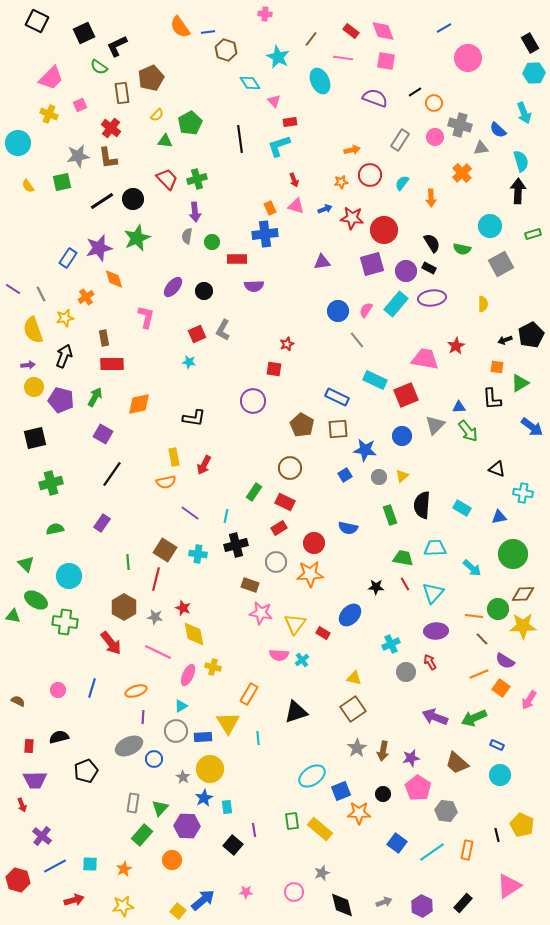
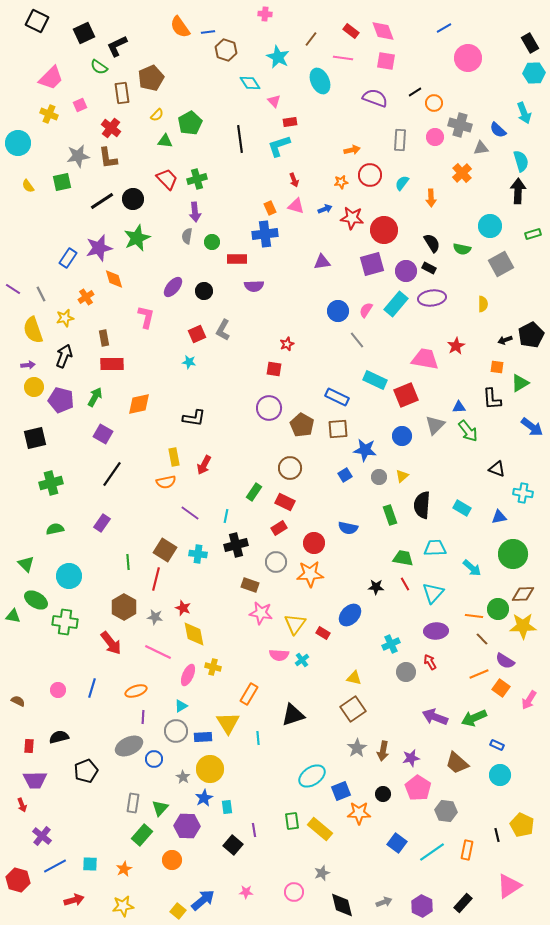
gray rectangle at (400, 140): rotated 30 degrees counterclockwise
purple circle at (253, 401): moved 16 px right, 7 px down
black triangle at (296, 712): moved 3 px left, 3 px down
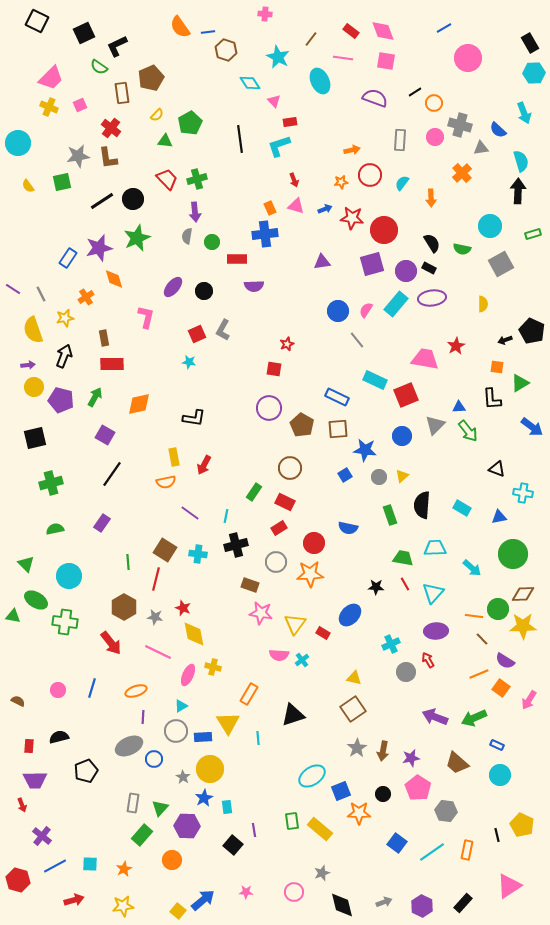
yellow cross at (49, 114): moved 7 px up
black pentagon at (531, 335): moved 1 px right, 4 px up; rotated 20 degrees counterclockwise
purple square at (103, 434): moved 2 px right, 1 px down
red arrow at (430, 662): moved 2 px left, 2 px up
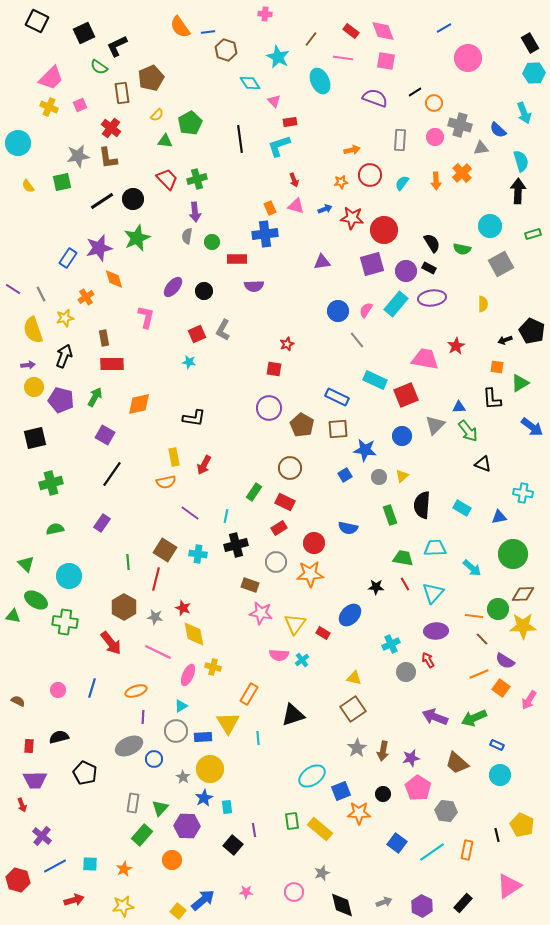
orange arrow at (431, 198): moved 5 px right, 17 px up
black triangle at (497, 469): moved 14 px left, 5 px up
black pentagon at (86, 771): moved 1 px left, 2 px down; rotated 25 degrees counterclockwise
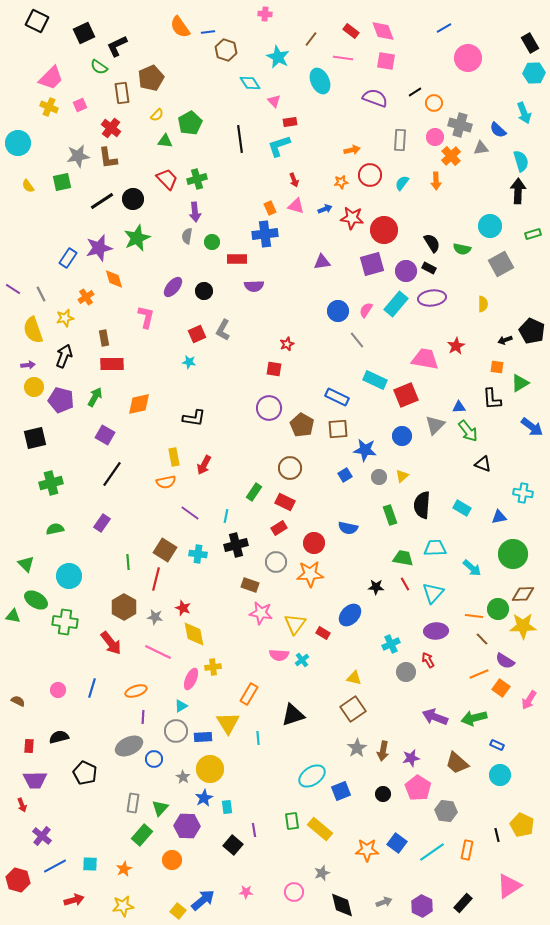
orange cross at (462, 173): moved 11 px left, 17 px up
yellow cross at (213, 667): rotated 21 degrees counterclockwise
pink ellipse at (188, 675): moved 3 px right, 4 px down
green arrow at (474, 718): rotated 10 degrees clockwise
orange star at (359, 813): moved 8 px right, 37 px down
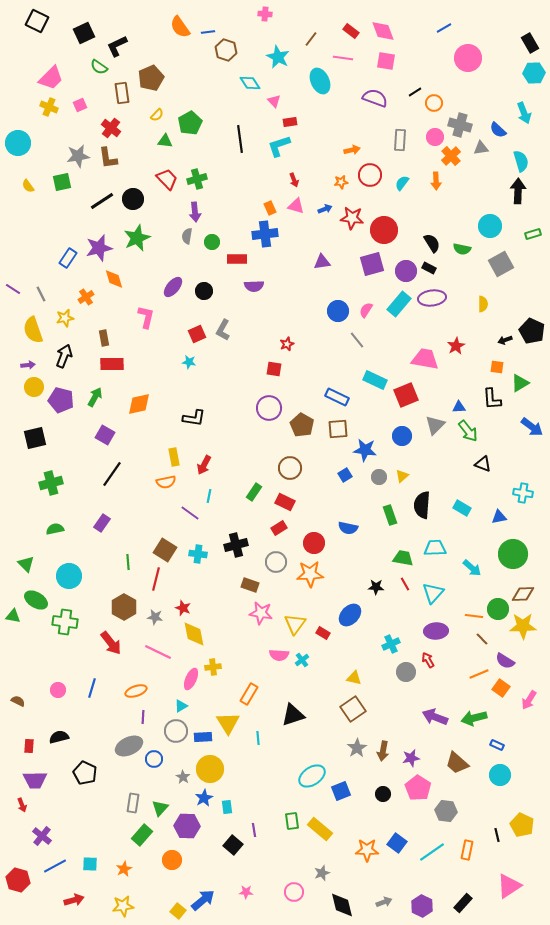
cyan rectangle at (396, 304): moved 3 px right
cyan line at (226, 516): moved 17 px left, 20 px up
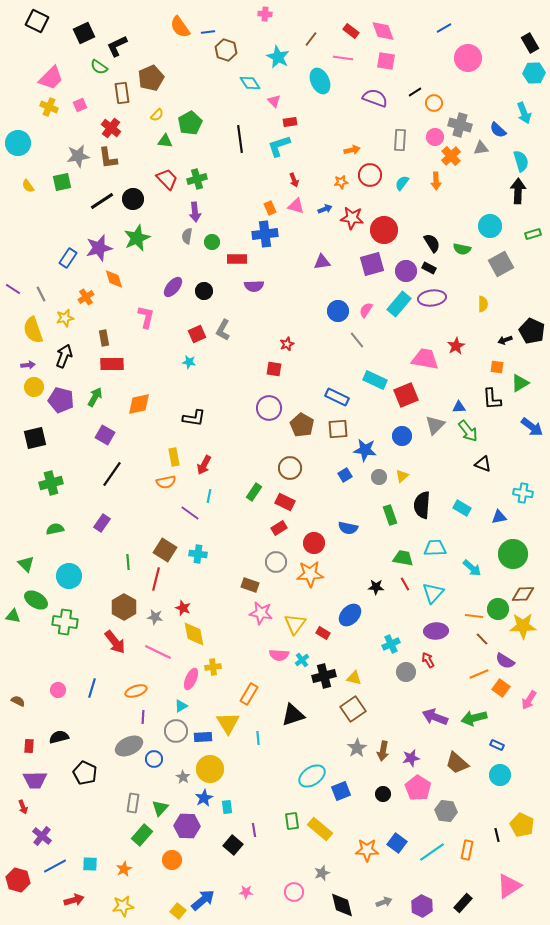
black cross at (236, 545): moved 88 px right, 131 px down
red arrow at (111, 643): moved 4 px right, 1 px up
red arrow at (22, 805): moved 1 px right, 2 px down
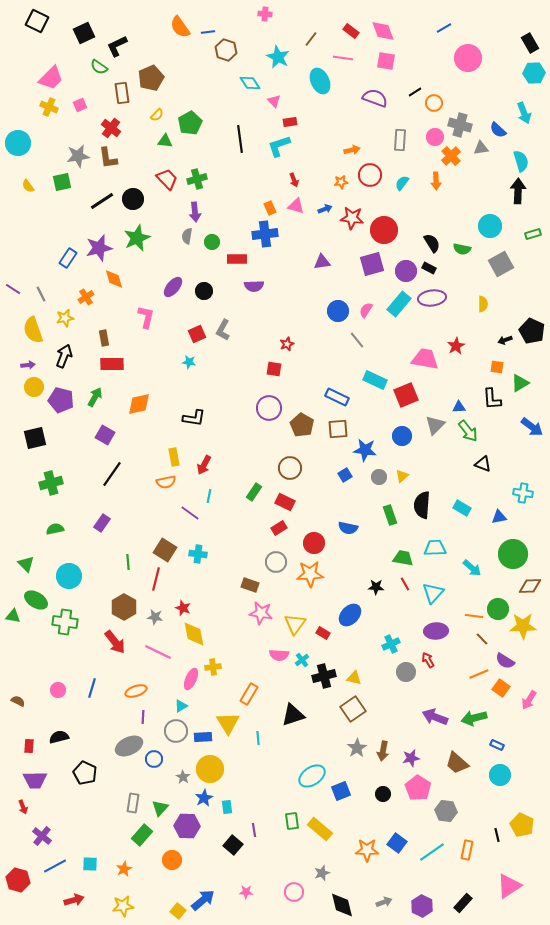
brown diamond at (523, 594): moved 7 px right, 8 px up
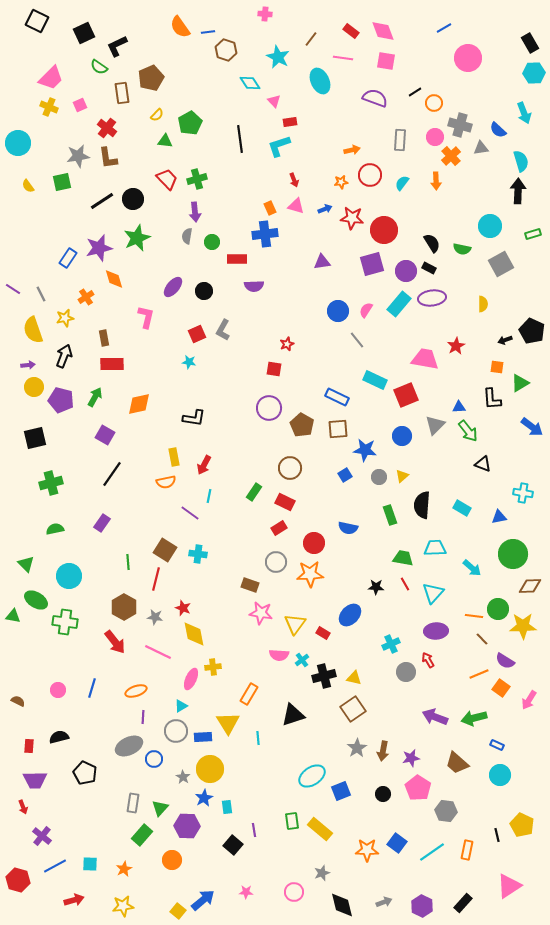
red cross at (111, 128): moved 4 px left
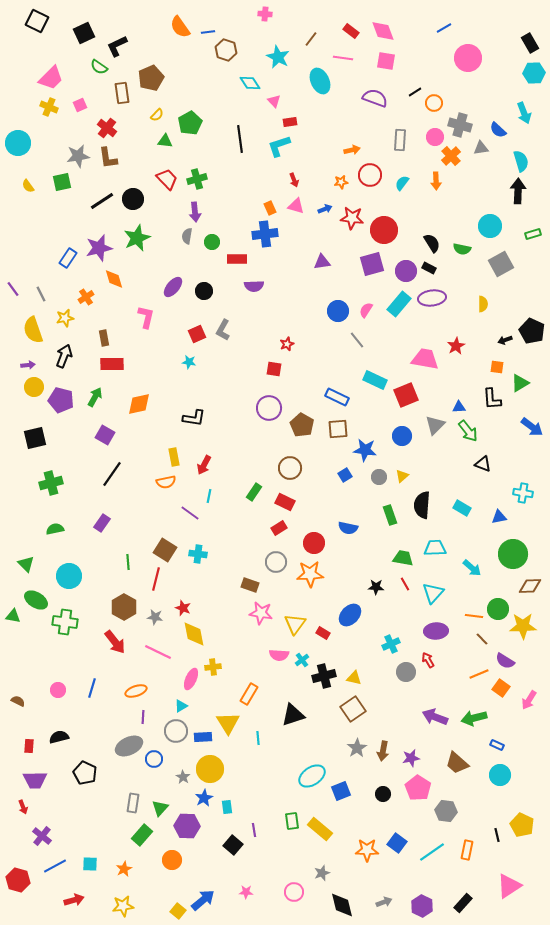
purple line at (13, 289): rotated 21 degrees clockwise
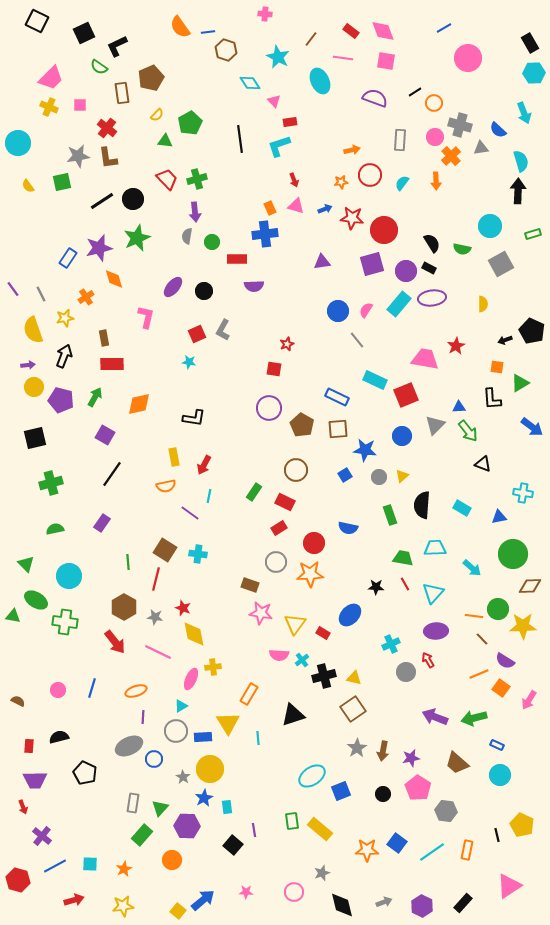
pink square at (80, 105): rotated 24 degrees clockwise
brown circle at (290, 468): moved 6 px right, 2 px down
orange semicircle at (166, 482): moved 4 px down
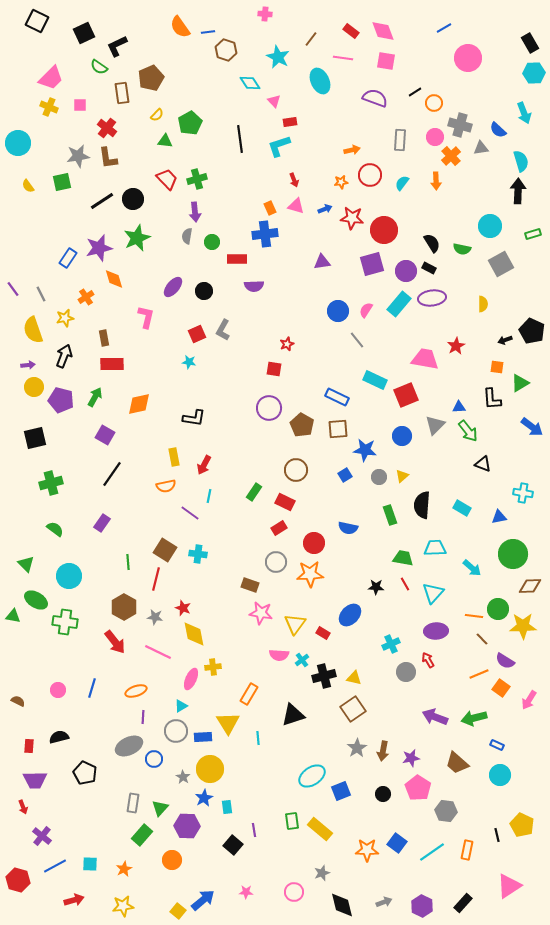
green semicircle at (55, 529): rotated 48 degrees clockwise
